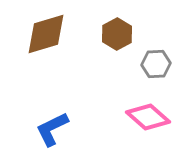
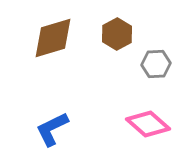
brown diamond: moved 7 px right, 4 px down
pink diamond: moved 7 px down
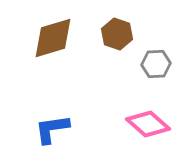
brown hexagon: rotated 12 degrees counterclockwise
blue L-shape: rotated 18 degrees clockwise
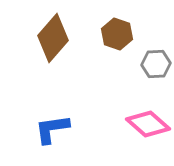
brown diamond: rotated 33 degrees counterclockwise
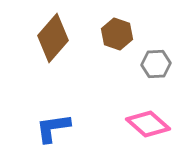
blue L-shape: moved 1 px right, 1 px up
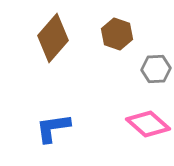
gray hexagon: moved 5 px down
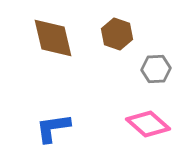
brown diamond: rotated 54 degrees counterclockwise
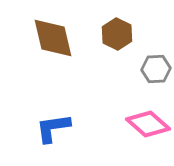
brown hexagon: rotated 8 degrees clockwise
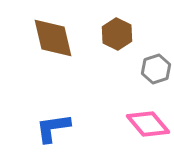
gray hexagon: rotated 16 degrees counterclockwise
pink diamond: rotated 9 degrees clockwise
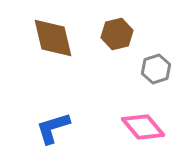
brown hexagon: rotated 20 degrees clockwise
pink diamond: moved 5 px left, 3 px down
blue L-shape: rotated 9 degrees counterclockwise
